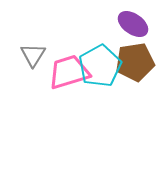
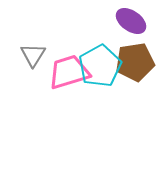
purple ellipse: moved 2 px left, 3 px up
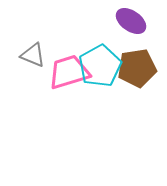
gray triangle: rotated 40 degrees counterclockwise
brown pentagon: moved 2 px right, 6 px down
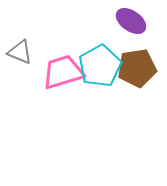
gray triangle: moved 13 px left, 3 px up
pink trapezoid: moved 6 px left
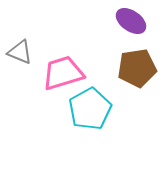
cyan pentagon: moved 10 px left, 43 px down
pink trapezoid: moved 1 px down
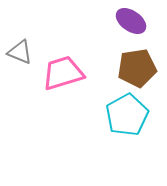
cyan pentagon: moved 37 px right, 6 px down
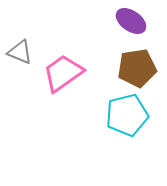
pink trapezoid: rotated 18 degrees counterclockwise
cyan pentagon: rotated 15 degrees clockwise
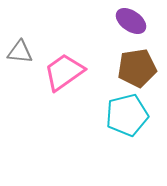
gray triangle: rotated 16 degrees counterclockwise
pink trapezoid: moved 1 px right, 1 px up
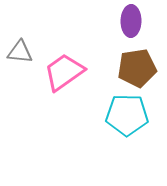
purple ellipse: rotated 56 degrees clockwise
cyan pentagon: rotated 15 degrees clockwise
